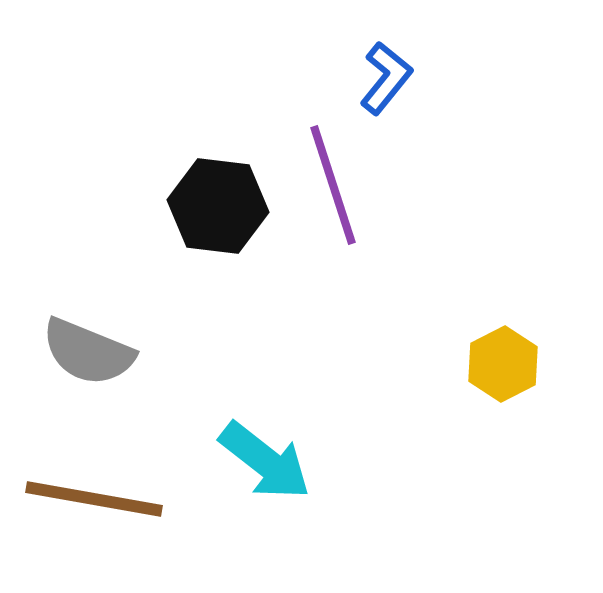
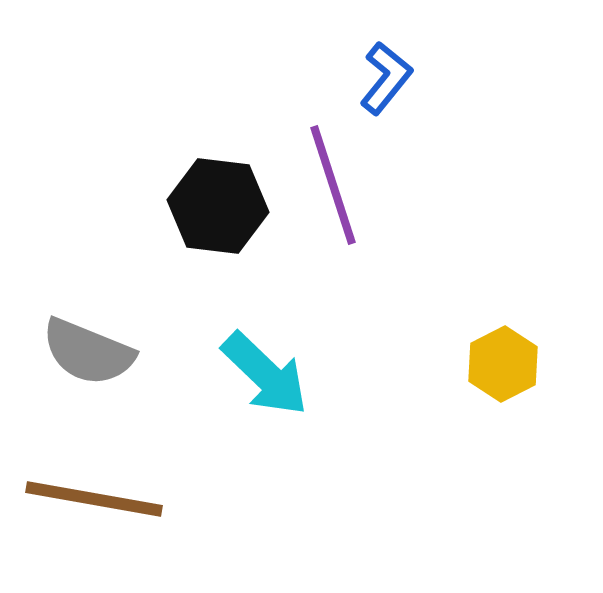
cyan arrow: moved 87 px up; rotated 6 degrees clockwise
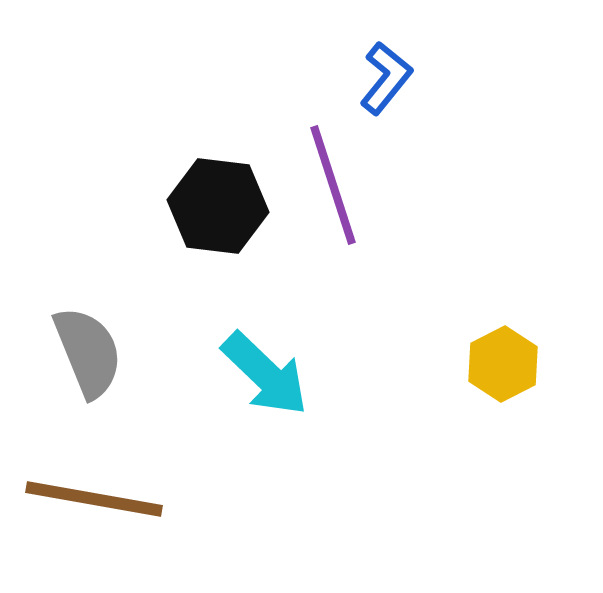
gray semicircle: rotated 134 degrees counterclockwise
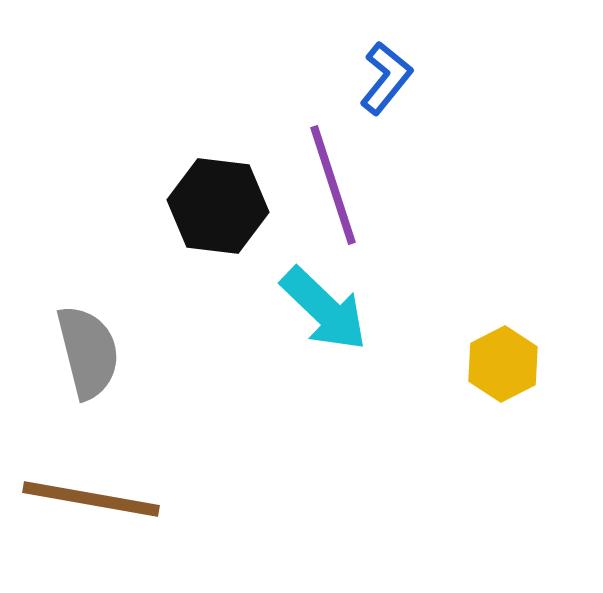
gray semicircle: rotated 8 degrees clockwise
cyan arrow: moved 59 px right, 65 px up
brown line: moved 3 px left
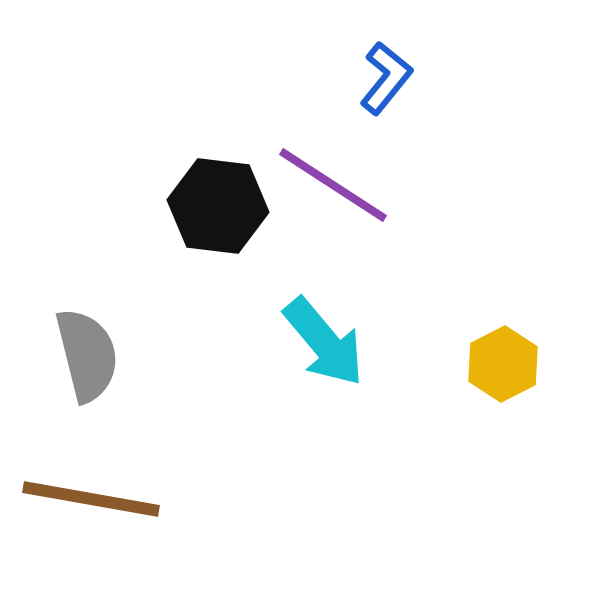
purple line: rotated 39 degrees counterclockwise
cyan arrow: moved 33 px down; rotated 6 degrees clockwise
gray semicircle: moved 1 px left, 3 px down
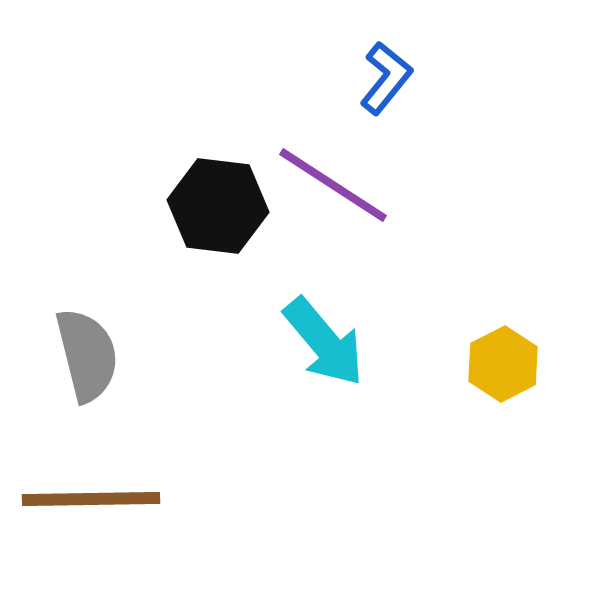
brown line: rotated 11 degrees counterclockwise
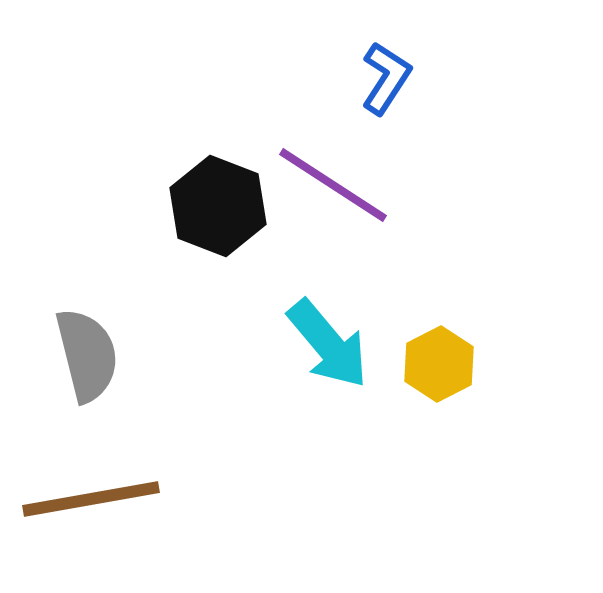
blue L-shape: rotated 6 degrees counterclockwise
black hexagon: rotated 14 degrees clockwise
cyan arrow: moved 4 px right, 2 px down
yellow hexagon: moved 64 px left
brown line: rotated 9 degrees counterclockwise
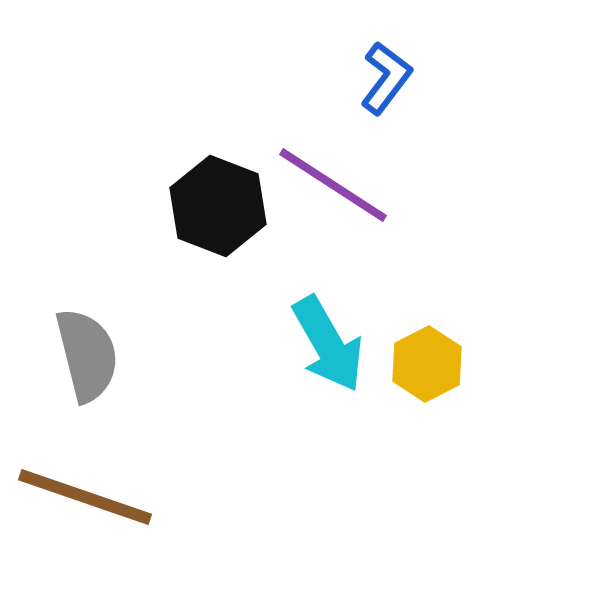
blue L-shape: rotated 4 degrees clockwise
cyan arrow: rotated 10 degrees clockwise
yellow hexagon: moved 12 px left
brown line: moved 6 px left, 2 px up; rotated 29 degrees clockwise
